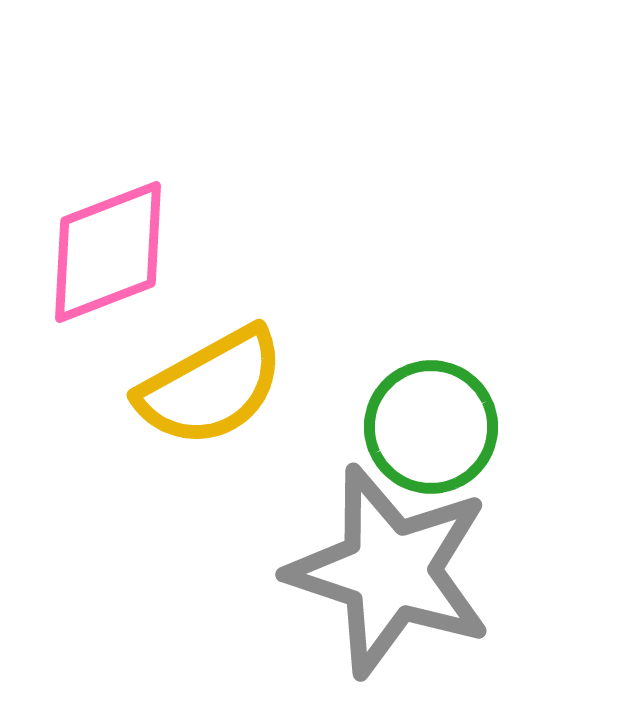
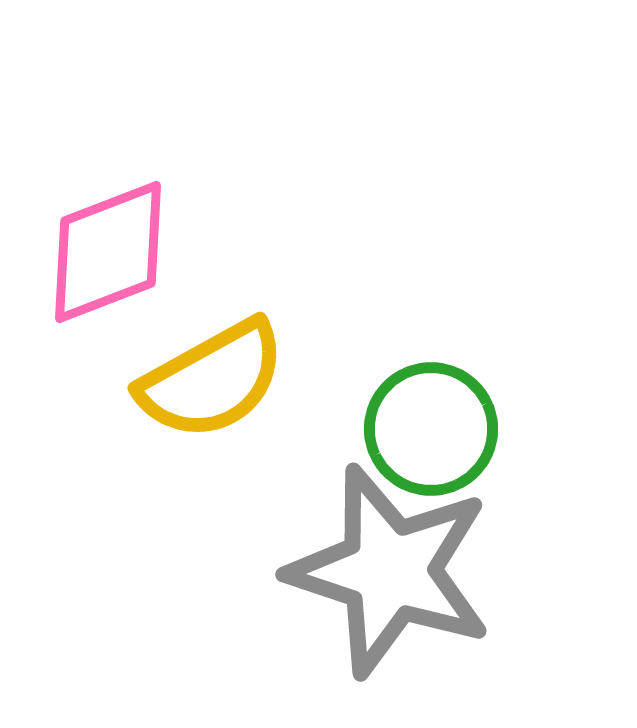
yellow semicircle: moved 1 px right, 7 px up
green circle: moved 2 px down
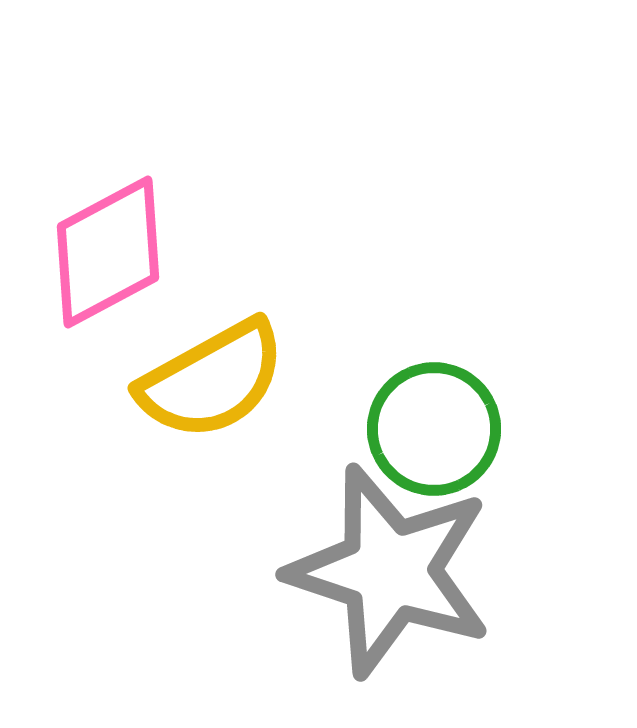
pink diamond: rotated 7 degrees counterclockwise
green circle: moved 3 px right
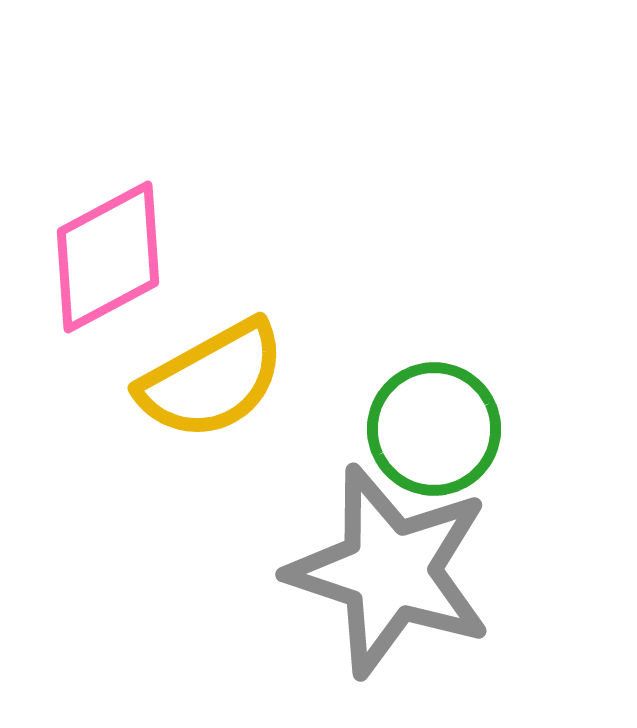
pink diamond: moved 5 px down
